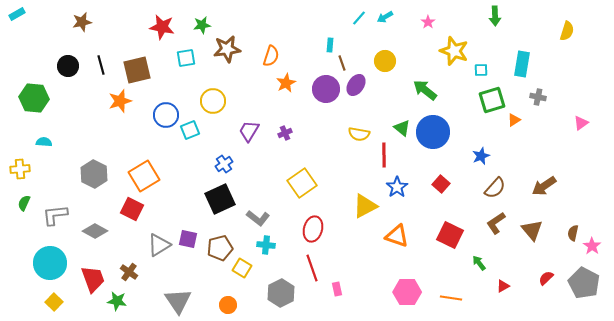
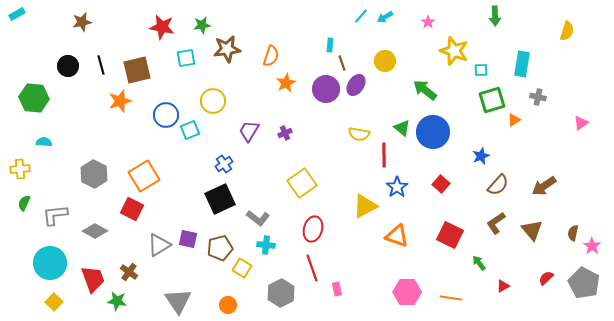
cyan line at (359, 18): moved 2 px right, 2 px up
brown semicircle at (495, 188): moved 3 px right, 3 px up
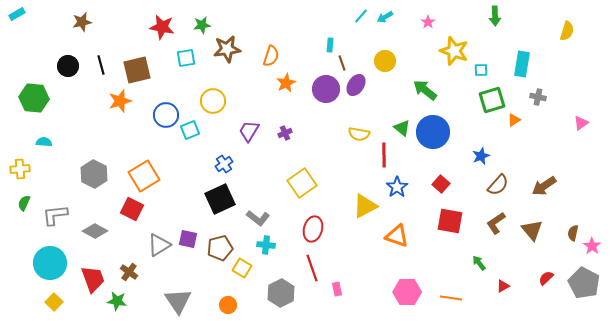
red square at (450, 235): moved 14 px up; rotated 16 degrees counterclockwise
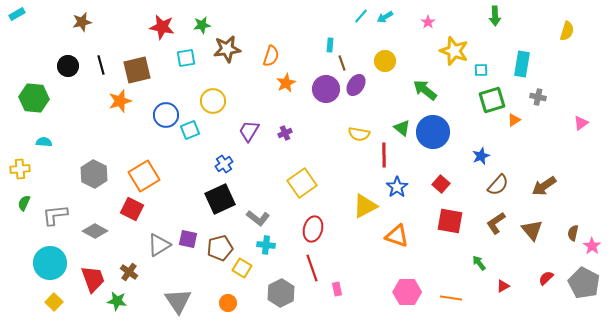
orange circle at (228, 305): moved 2 px up
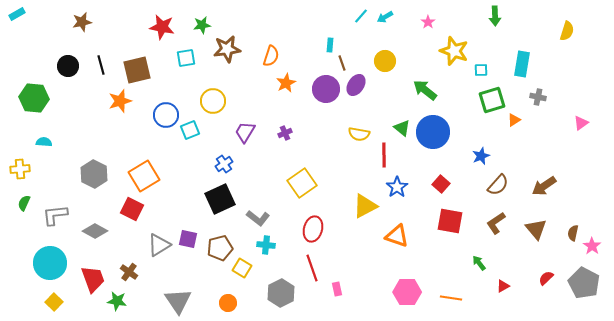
purple trapezoid at (249, 131): moved 4 px left, 1 px down
brown triangle at (532, 230): moved 4 px right, 1 px up
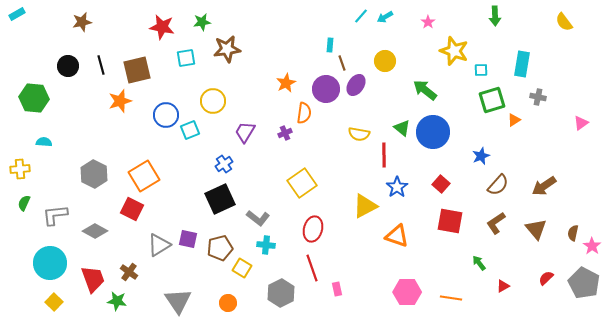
green star at (202, 25): moved 3 px up
yellow semicircle at (567, 31): moved 3 px left, 9 px up; rotated 126 degrees clockwise
orange semicircle at (271, 56): moved 33 px right, 57 px down; rotated 10 degrees counterclockwise
